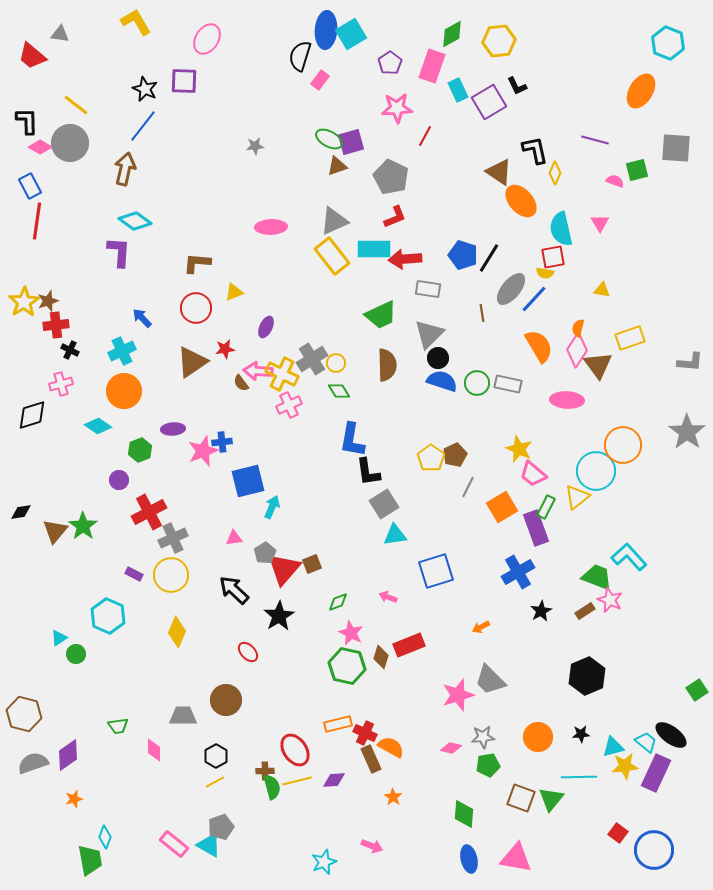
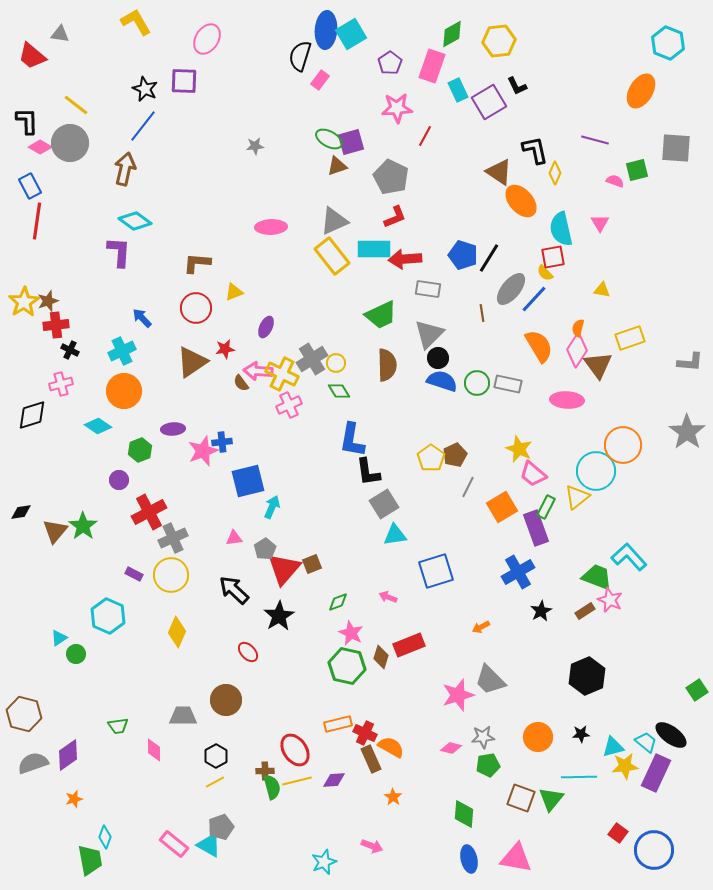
yellow semicircle at (545, 273): rotated 36 degrees clockwise
gray pentagon at (265, 553): moved 4 px up
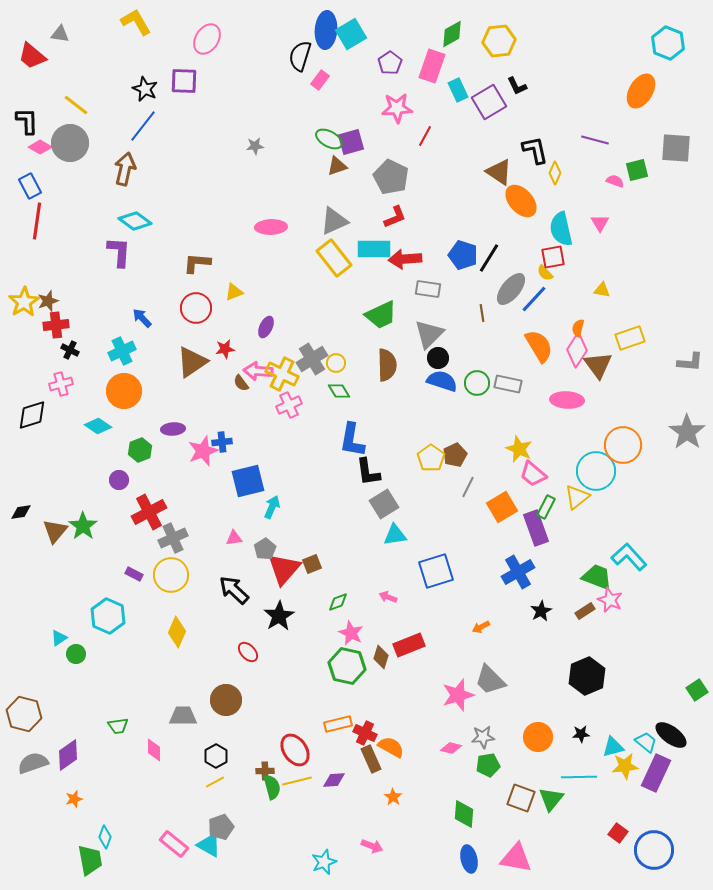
yellow rectangle at (332, 256): moved 2 px right, 2 px down
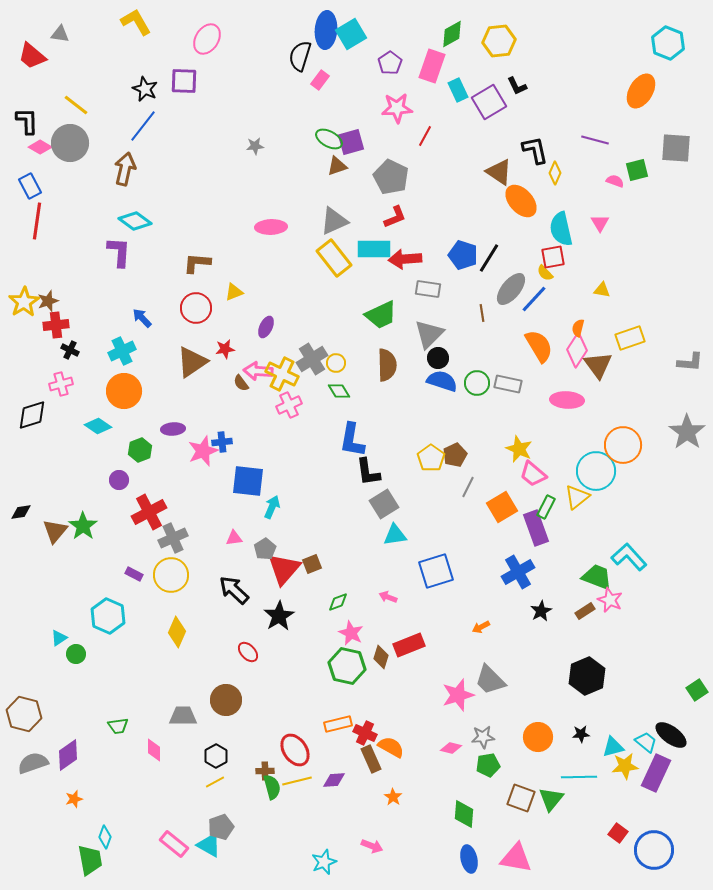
blue square at (248, 481): rotated 20 degrees clockwise
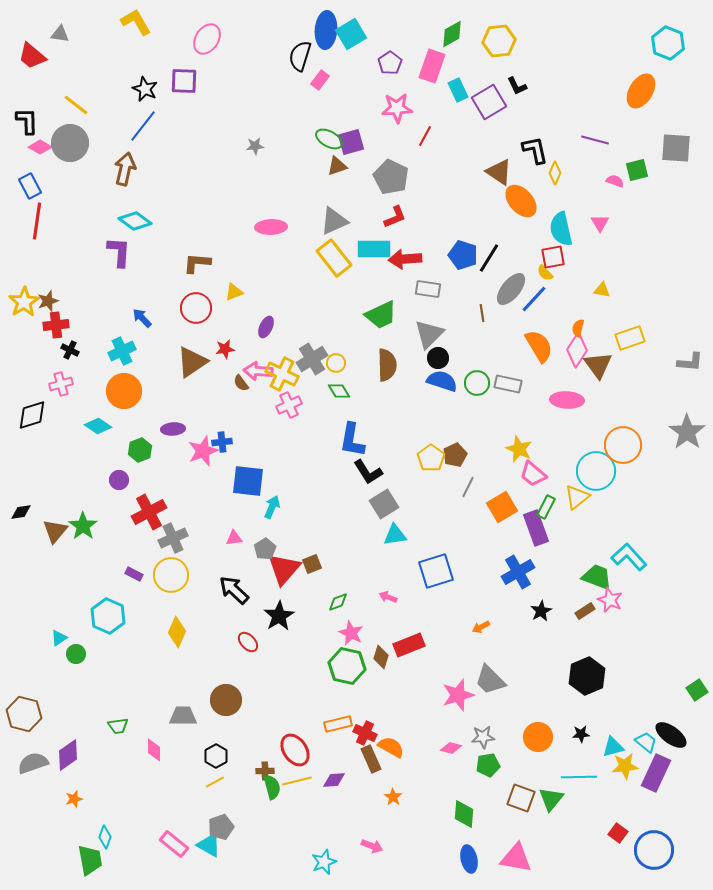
black L-shape at (368, 472): rotated 24 degrees counterclockwise
red ellipse at (248, 652): moved 10 px up
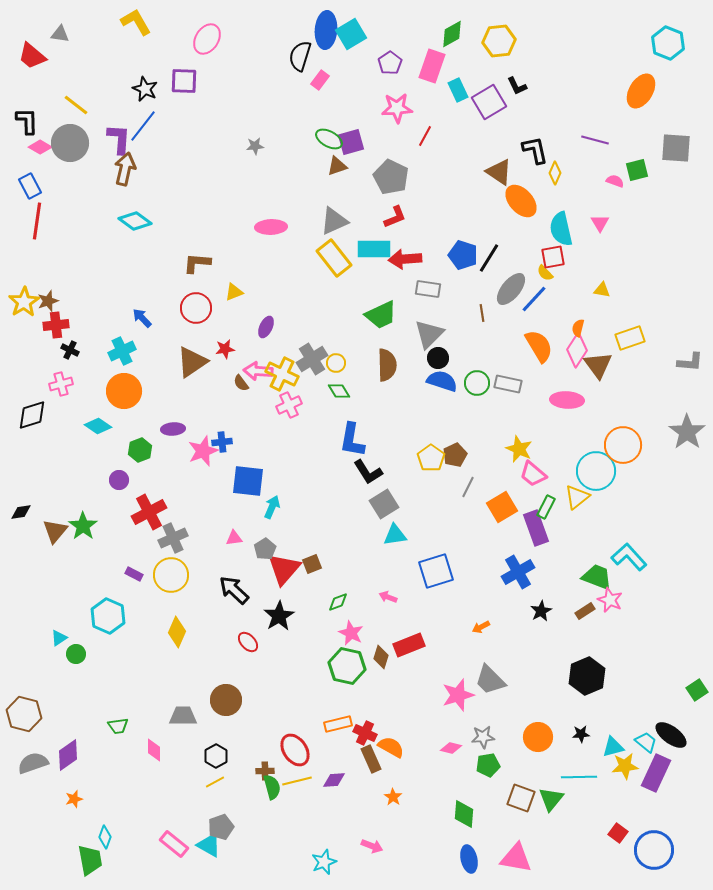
purple L-shape at (119, 252): moved 113 px up
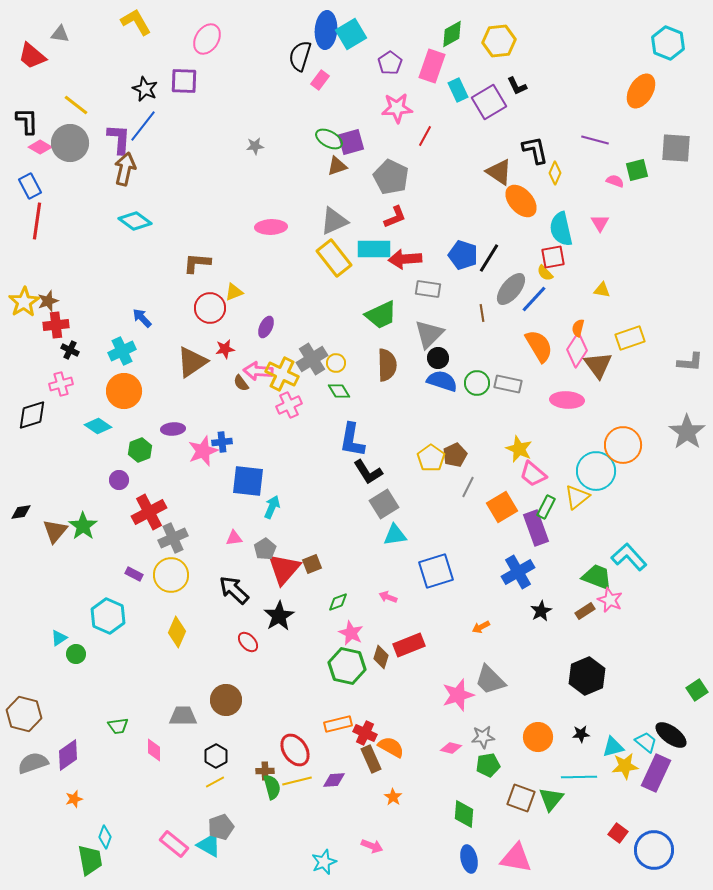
red circle at (196, 308): moved 14 px right
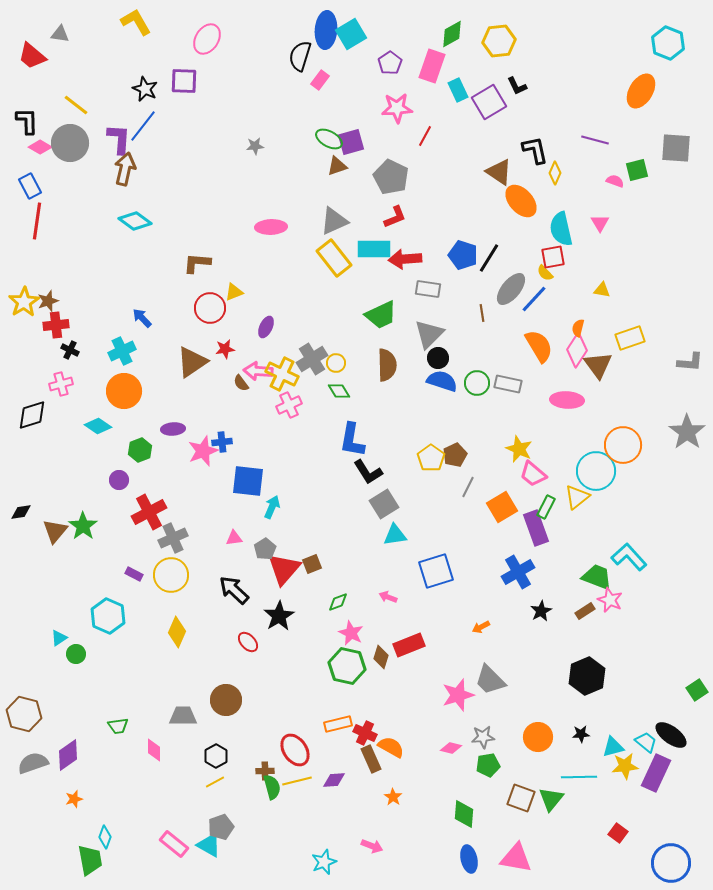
blue circle at (654, 850): moved 17 px right, 13 px down
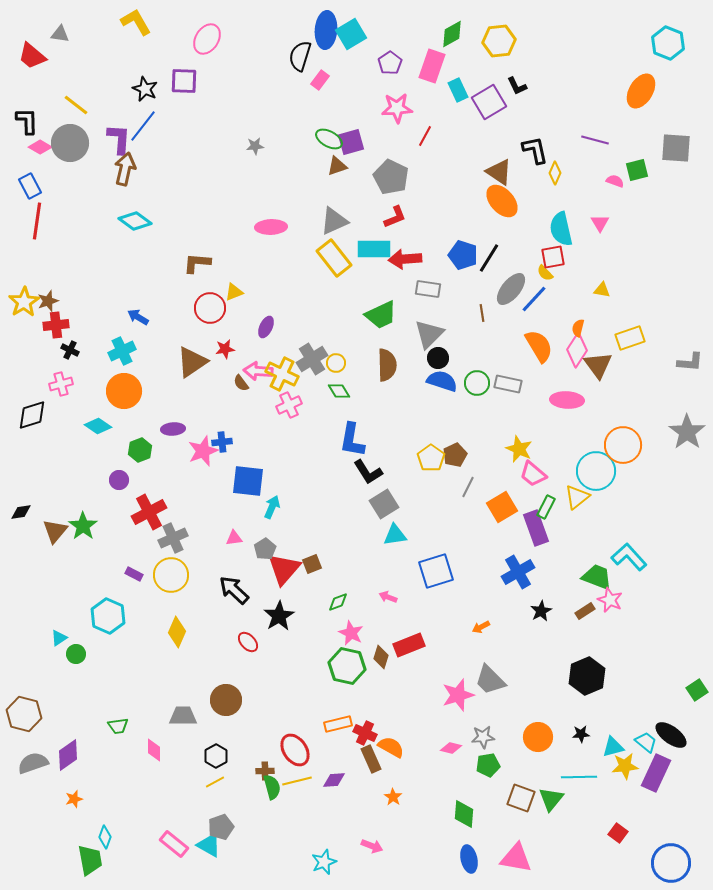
orange ellipse at (521, 201): moved 19 px left
blue arrow at (142, 318): moved 4 px left, 1 px up; rotated 15 degrees counterclockwise
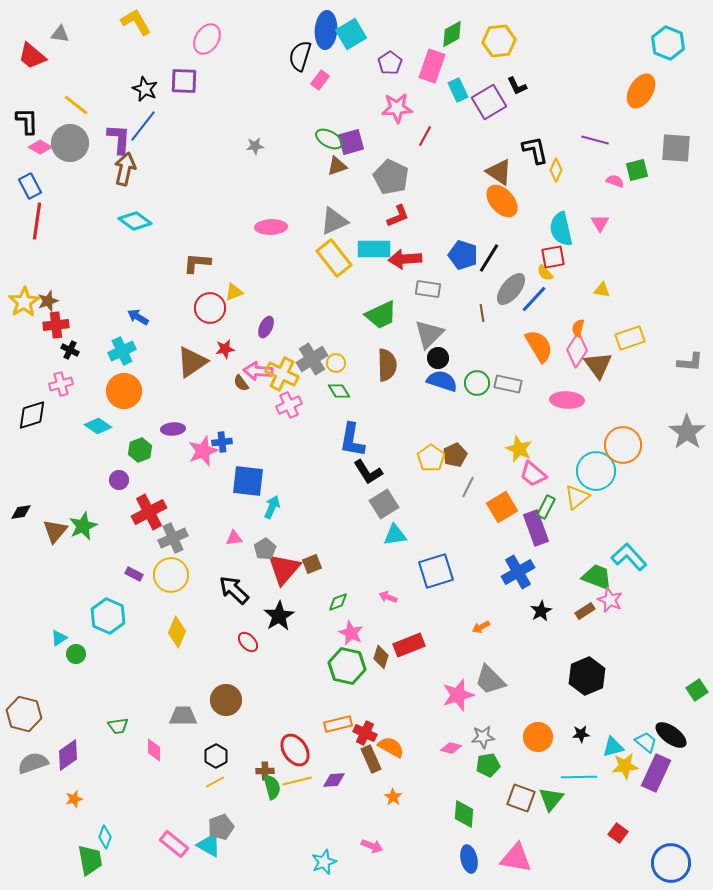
yellow diamond at (555, 173): moved 1 px right, 3 px up
red L-shape at (395, 217): moved 3 px right, 1 px up
green star at (83, 526): rotated 12 degrees clockwise
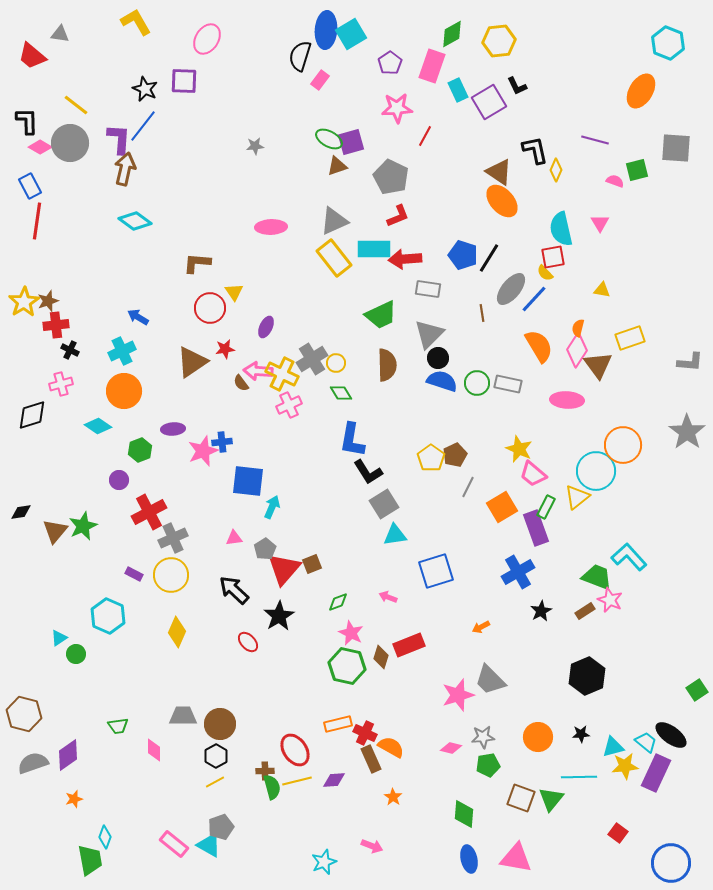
yellow triangle at (234, 292): rotated 42 degrees counterclockwise
green diamond at (339, 391): moved 2 px right, 2 px down
brown circle at (226, 700): moved 6 px left, 24 px down
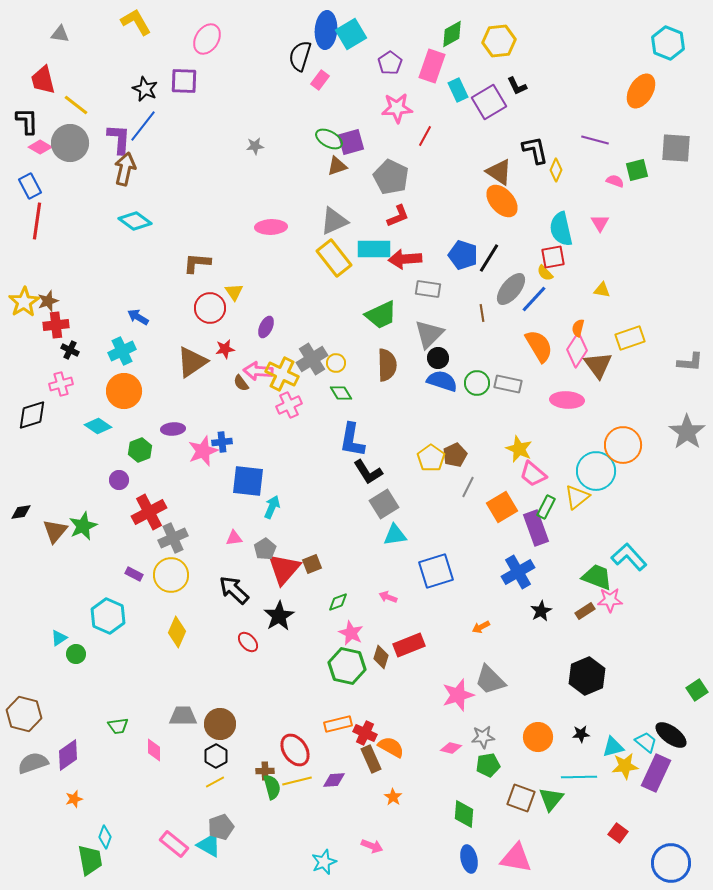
red trapezoid at (32, 56): moved 11 px right, 24 px down; rotated 36 degrees clockwise
pink star at (610, 600): rotated 25 degrees counterclockwise
